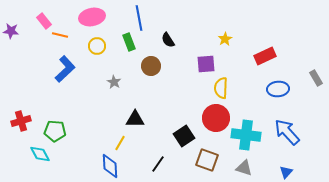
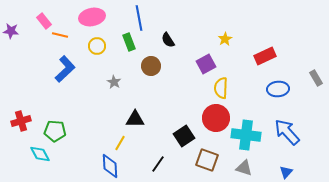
purple square: rotated 24 degrees counterclockwise
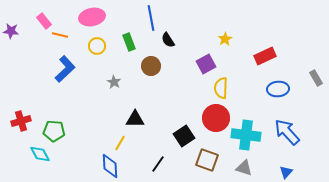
blue line: moved 12 px right
green pentagon: moved 1 px left
